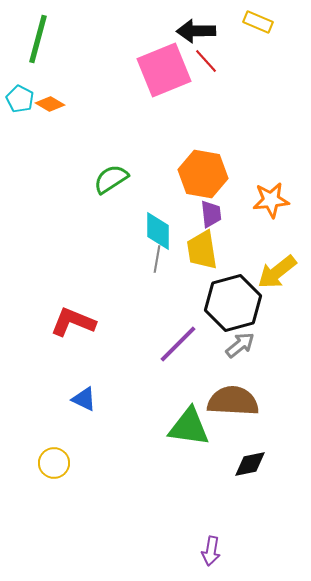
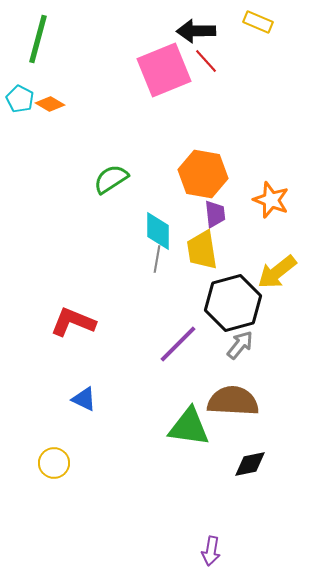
orange star: rotated 27 degrees clockwise
purple trapezoid: moved 4 px right
gray arrow: rotated 12 degrees counterclockwise
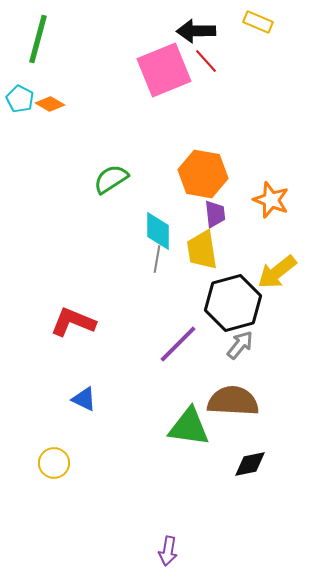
purple arrow: moved 43 px left
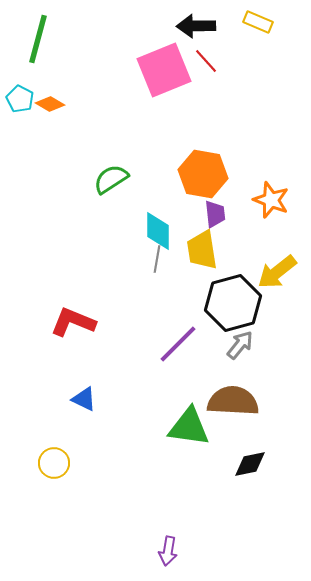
black arrow: moved 5 px up
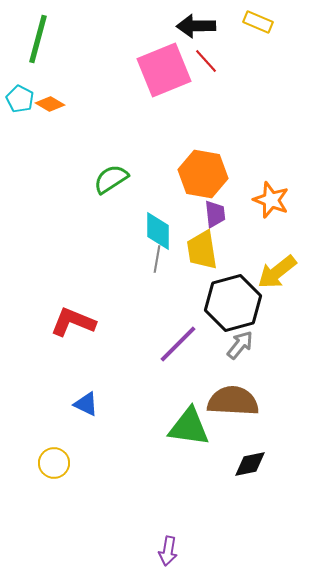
blue triangle: moved 2 px right, 5 px down
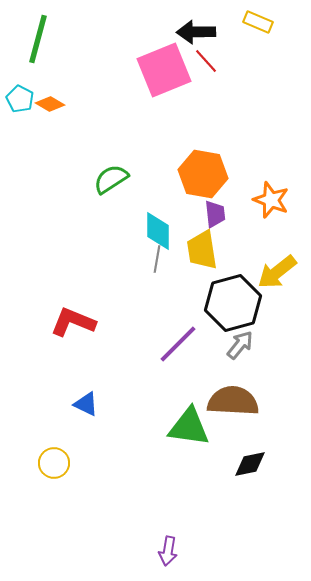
black arrow: moved 6 px down
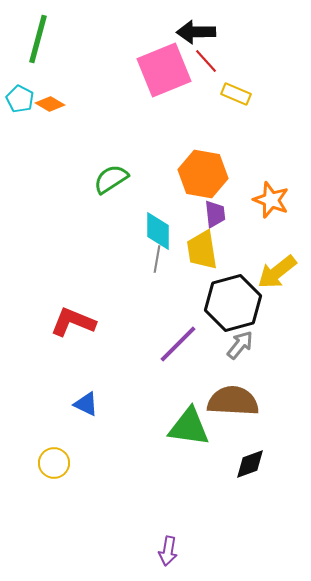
yellow rectangle: moved 22 px left, 72 px down
black diamond: rotated 8 degrees counterclockwise
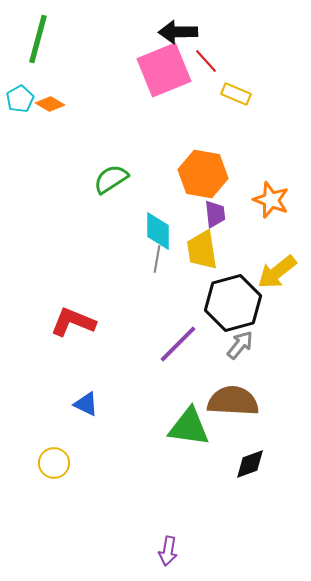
black arrow: moved 18 px left
cyan pentagon: rotated 16 degrees clockwise
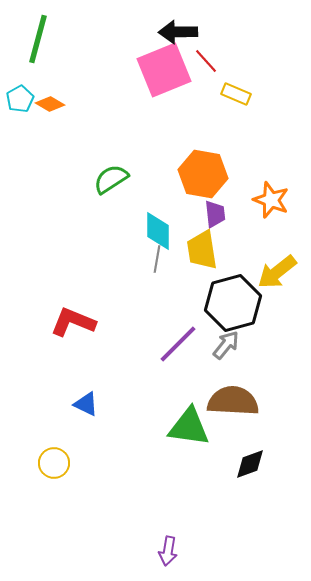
gray arrow: moved 14 px left
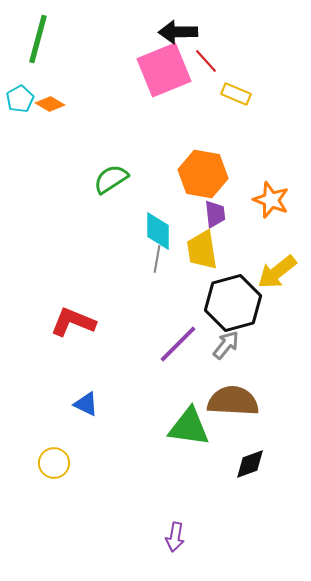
purple arrow: moved 7 px right, 14 px up
